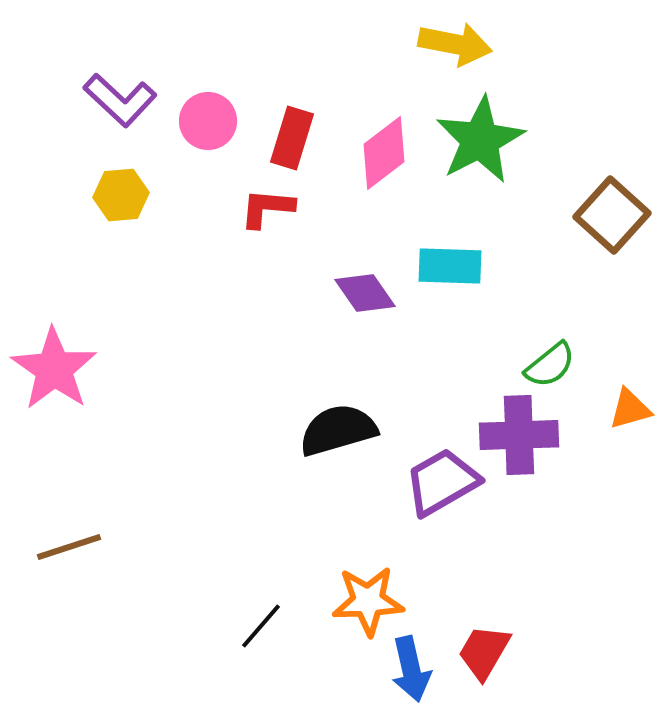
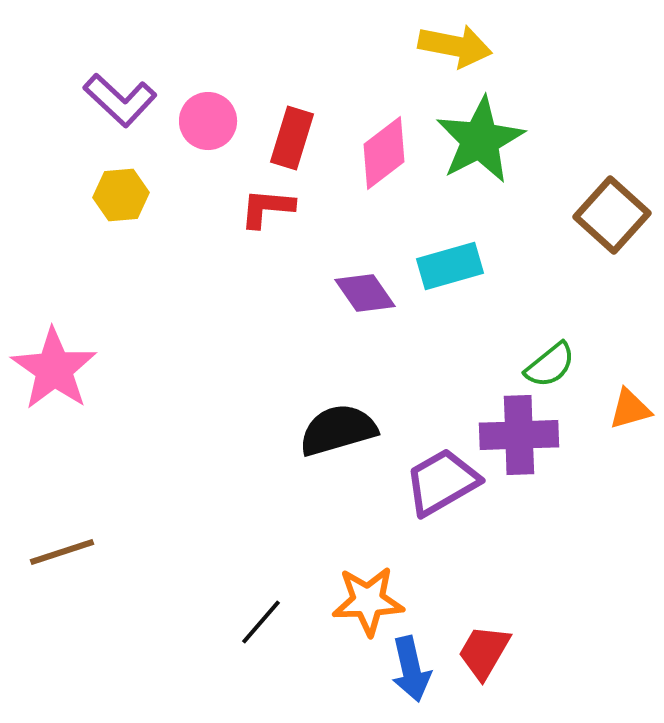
yellow arrow: moved 2 px down
cyan rectangle: rotated 18 degrees counterclockwise
brown line: moved 7 px left, 5 px down
black line: moved 4 px up
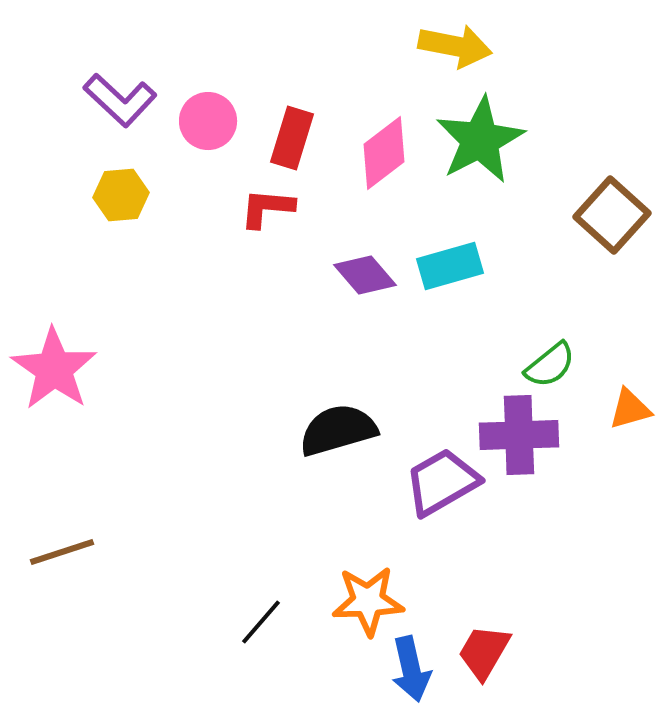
purple diamond: moved 18 px up; rotated 6 degrees counterclockwise
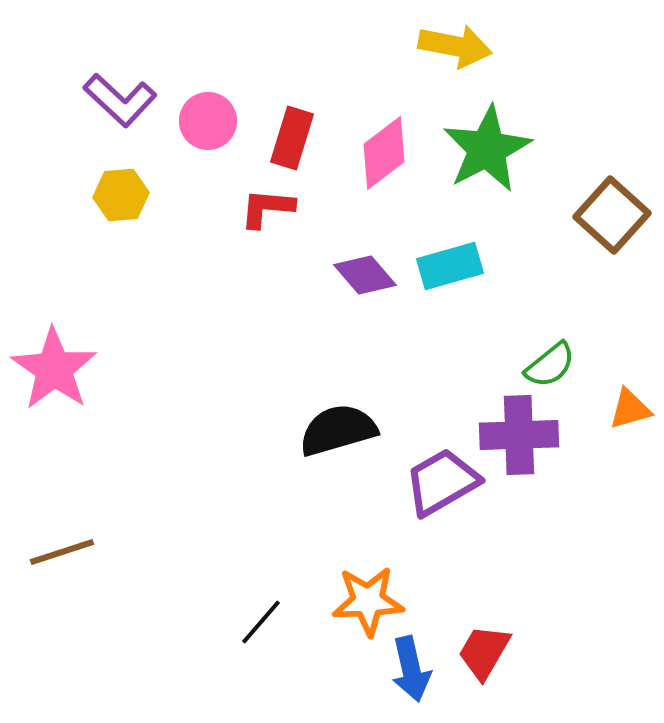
green star: moved 7 px right, 9 px down
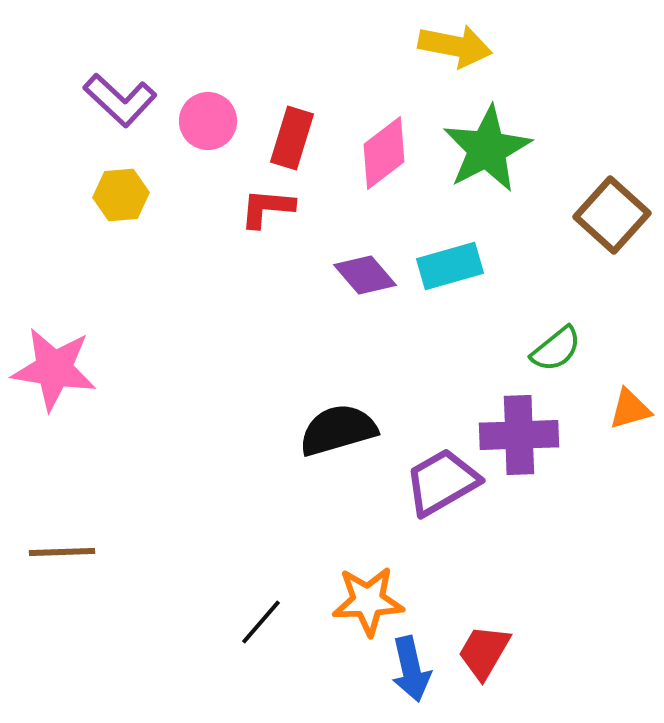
green semicircle: moved 6 px right, 16 px up
pink star: rotated 26 degrees counterclockwise
brown line: rotated 16 degrees clockwise
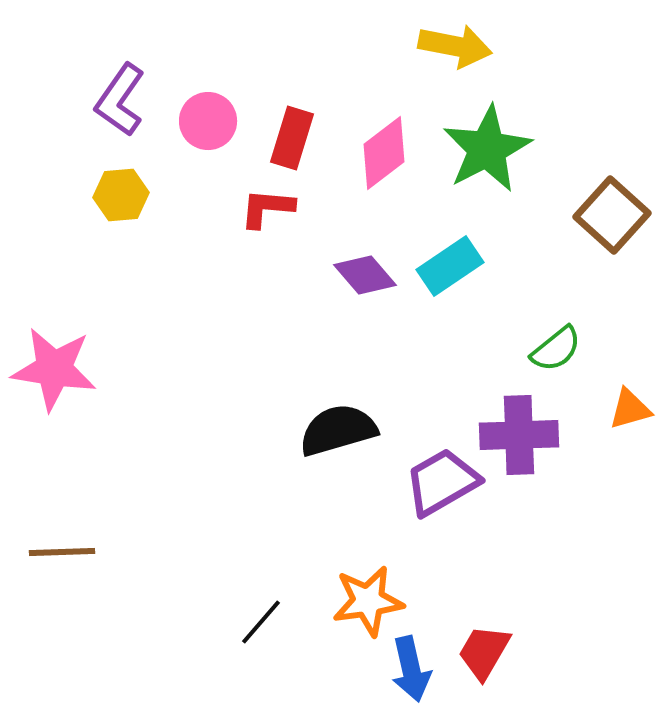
purple L-shape: rotated 82 degrees clockwise
cyan rectangle: rotated 18 degrees counterclockwise
orange star: rotated 6 degrees counterclockwise
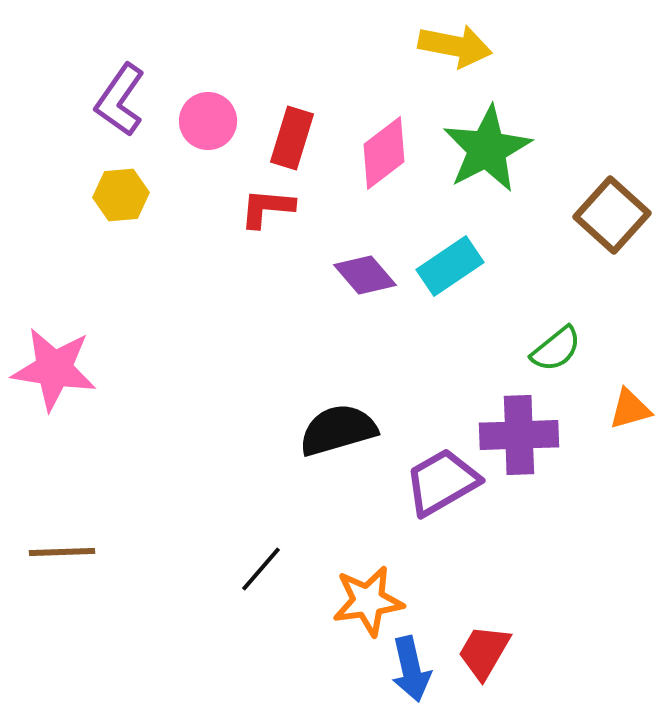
black line: moved 53 px up
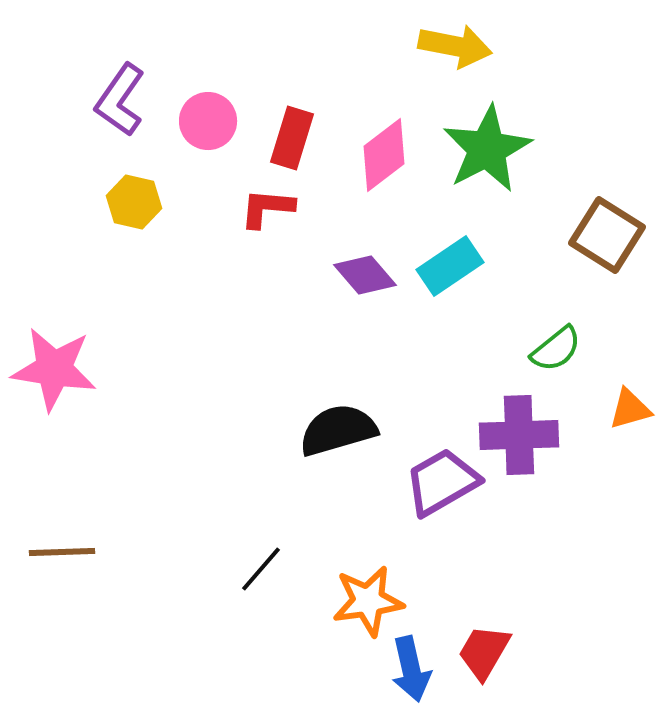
pink diamond: moved 2 px down
yellow hexagon: moved 13 px right, 7 px down; rotated 18 degrees clockwise
brown square: moved 5 px left, 20 px down; rotated 10 degrees counterclockwise
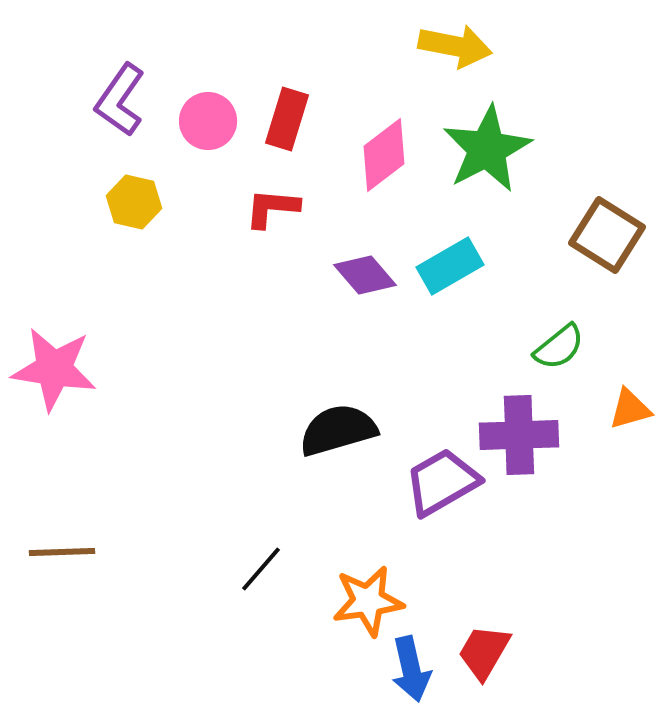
red rectangle: moved 5 px left, 19 px up
red L-shape: moved 5 px right
cyan rectangle: rotated 4 degrees clockwise
green semicircle: moved 3 px right, 2 px up
